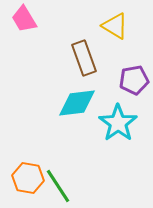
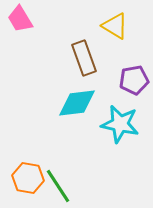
pink trapezoid: moved 4 px left
cyan star: moved 2 px right, 1 px down; rotated 24 degrees counterclockwise
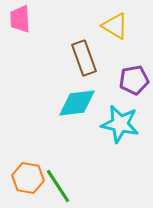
pink trapezoid: rotated 28 degrees clockwise
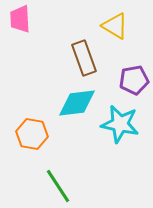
orange hexagon: moved 4 px right, 44 px up
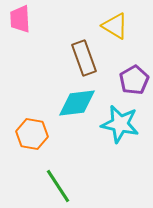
purple pentagon: rotated 20 degrees counterclockwise
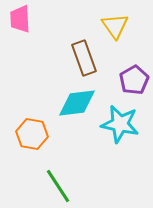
yellow triangle: rotated 24 degrees clockwise
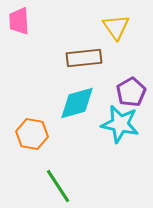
pink trapezoid: moved 1 px left, 2 px down
yellow triangle: moved 1 px right, 1 px down
brown rectangle: rotated 76 degrees counterclockwise
purple pentagon: moved 3 px left, 12 px down
cyan diamond: rotated 9 degrees counterclockwise
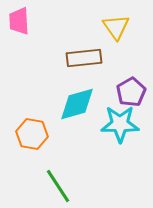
cyan diamond: moved 1 px down
cyan star: rotated 12 degrees counterclockwise
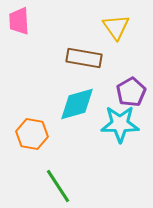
brown rectangle: rotated 16 degrees clockwise
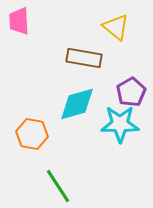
yellow triangle: rotated 16 degrees counterclockwise
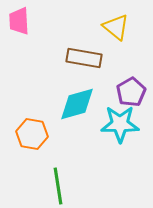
green line: rotated 24 degrees clockwise
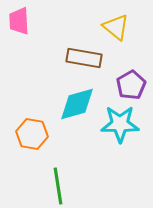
purple pentagon: moved 7 px up
